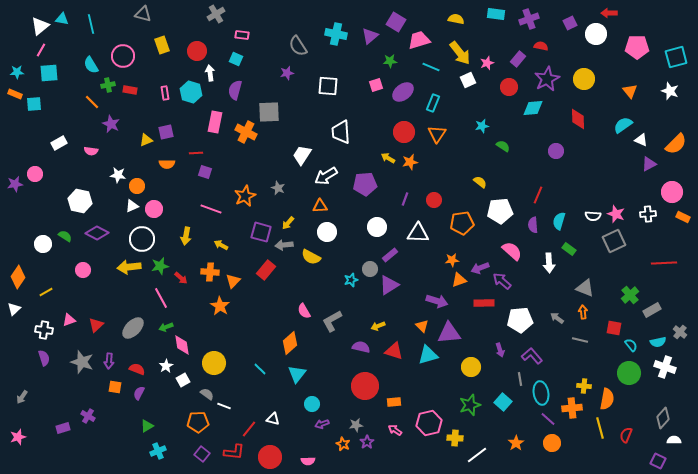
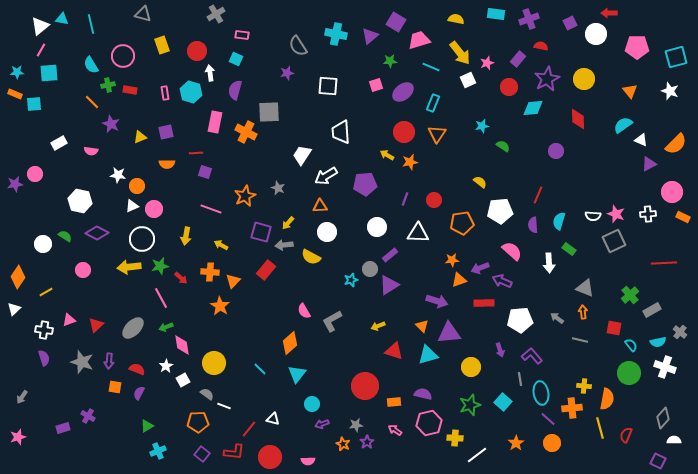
yellow triangle at (146, 140): moved 6 px left, 3 px up
yellow arrow at (388, 158): moved 1 px left, 3 px up
purple arrow at (502, 281): rotated 18 degrees counterclockwise
purple semicircle at (361, 347): moved 62 px right, 47 px down
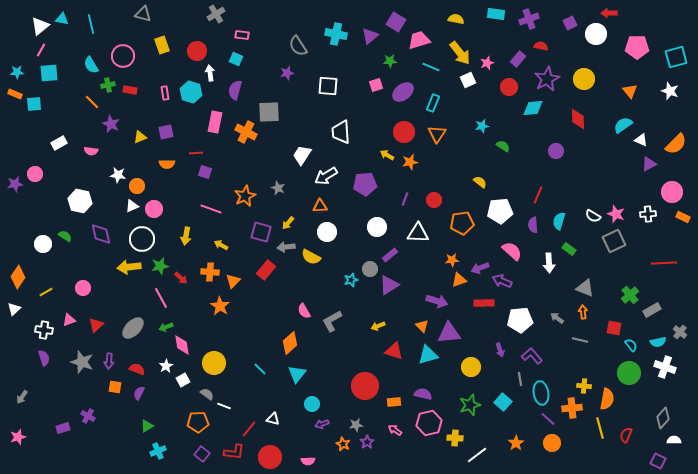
white semicircle at (593, 216): rotated 28 degrees clockwise
purple diamond at (97, 233): moved 4 px right, 1 px down; rotated 50 degrees clockwise
gray arrow at (284, 245): moved 2 px right, 2 px down
pink circle at (83, 270): moved 18 px down
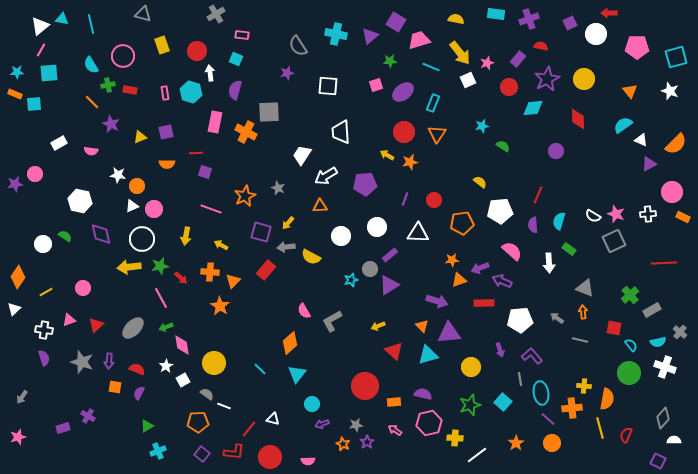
white circle at (327, 232): moved 14 px right, 4 px down
red triangle at (394, 351): rotated 24 degrees clockwise
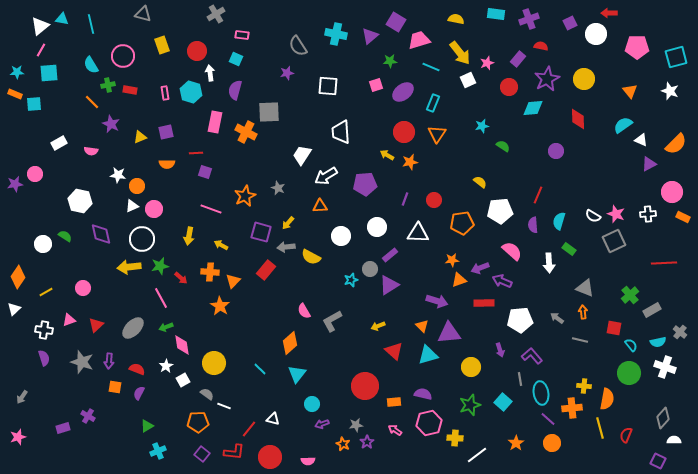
yellow arrow at (186, 236): moved 3 px right
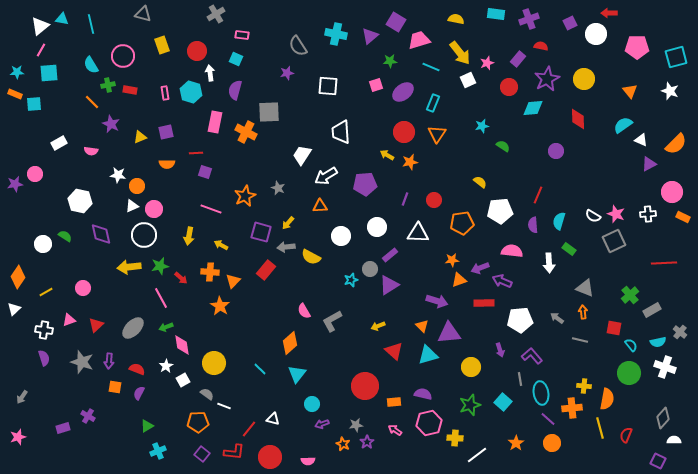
white circle at (142, 239): moved 2 px right, 4 px up
pink semicircle at (512, 251): rotated 35 degrees counterclockwise
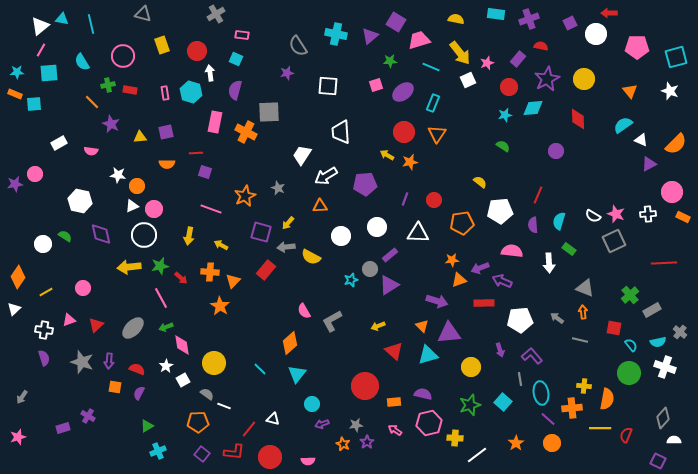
cyan semicircle at (91, 65): moved 9 px left, 3 px up
cyan star at (482, 126): moved 23 px right, 11 px up
yellow triangle at (140, 137): rotated 16 degrees clockwise
yellow line at (600, 428): rotated 75 degrees counterclockwise
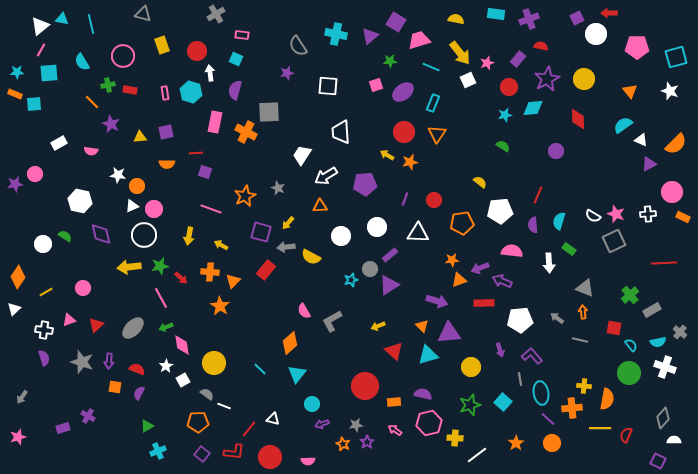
purple square at (570, 23): moved 7 px right, 5 px up
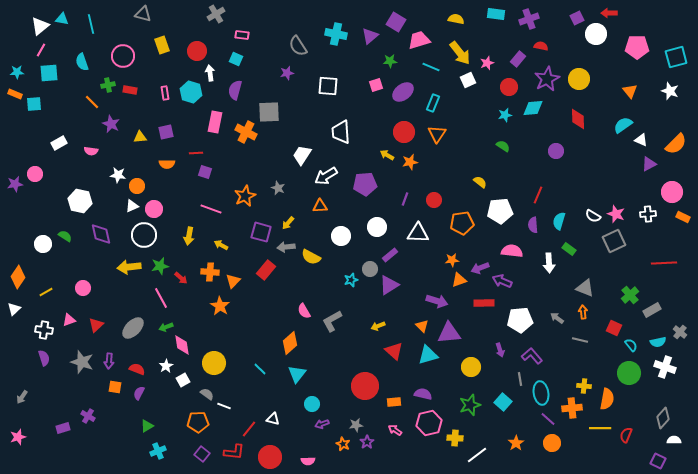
cyan semicircle at (82, 62): rotated 12 degrees clockwise
yellow circle at (584, 79): moved 5 px left
red square at (614, 328): rotated 14 degrees clockwise
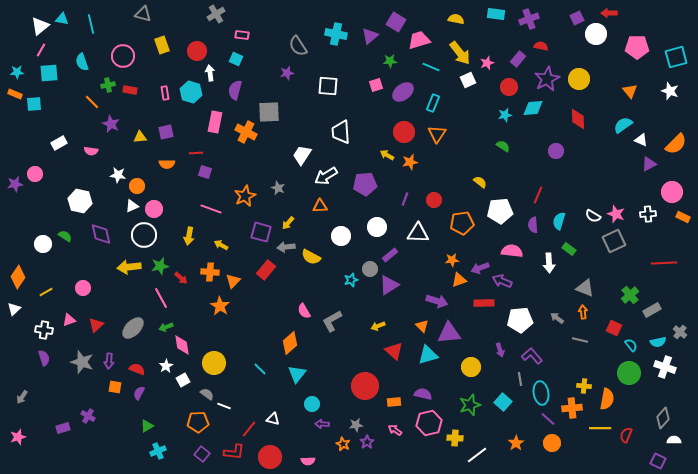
purple arrow at (322, 424): rotated 24 degrees clockwise
